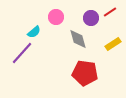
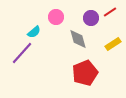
red pentagon: rotated 30 degrees counterclockwise
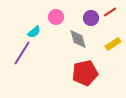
purple line: rotated 10 degrees counterclockwise
red pentagon: rotated 10 degrees clockwise
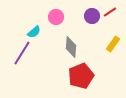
purple circle: moved 1 px right, 2 px up
gray diamond: moved 7 px left, 8 px down; rotated 20 degrees clockwise
yellow rectangle: rotated 21 degrees counterclockwise
red pentagon: moved 4 px left, 3 px down; rotated 10 degrees counterclockwise
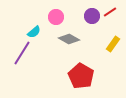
gray diamond: moved 2 px left, 8 px up; rotated 65 degrees counterclockwise
red pentagon: rotated 20 degrees counterclockwise
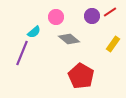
gray diamond: rotated 10 degrees clockwise
purple line: rotated 10 degrees counterclockwise
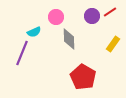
cyan semicircle: rotated 16 degrees clockwise
gray diamond: rotated 50 degrees clockwise
red pentagon: moved 2 px right, 1 px down
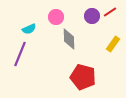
cyan semicircle: moved 5 px left, 3 px up
purple line: moved 2 px left, 1 px down
red pentagon: rotated 15 degrees counterclockwise
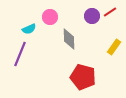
pink circle: moved 6 px left
yellow rectangle: moved 1 px right, 3 px down
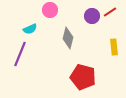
pink circle: moved 7 px up
cyan semicircle: moved 1 px right
gray diamond: moved 1 px left, 1 px up; rotated 15 degrees clockwise
yellow rectangle: rotated 42 degrees counterclockwise
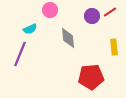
gray diamond: rotated 20 degrees counterclockwise
red pentagon: moved 8 px right; rotated 20 degrees counterclockwise
